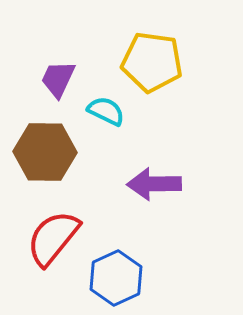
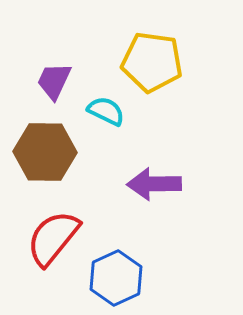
purple trapezoid: moved 4 px left, 2 px down
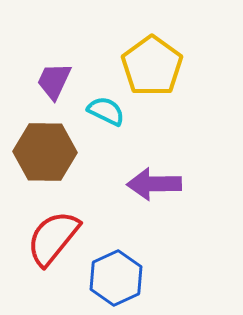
yellow pentagon: moved 4 px down; rotated 28 degrees clockwise
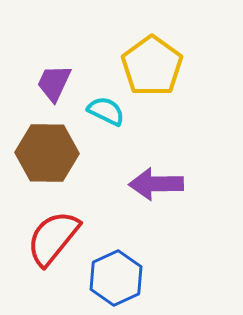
purple trapezoid: moved 2 px down
brown hexagon: moved 2 px right, 1 px down
purple arrow: moved 2 px right
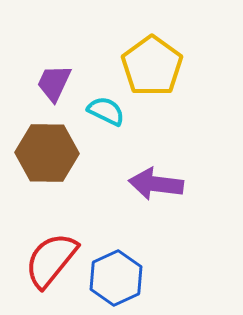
purple arrow: rotated 8 degrees clockwise
red semicircle: moved 2 px left, 22 px down
